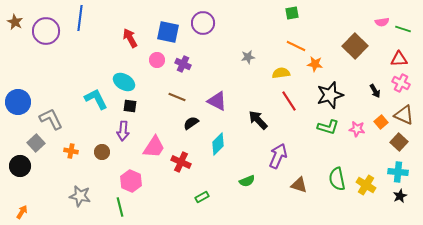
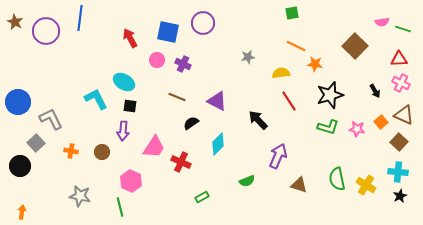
orange arrow at (22, 212): rotated 24 degrees counterclockwise
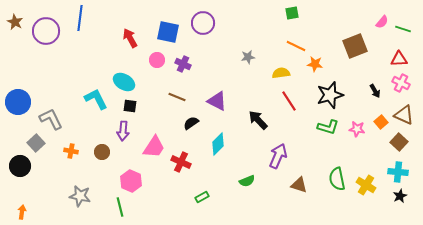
pink semicircle at (382, 22): rotated 40 degrees counterclockwise
brown square at (355, 46): rotated 25 degrees clockwise
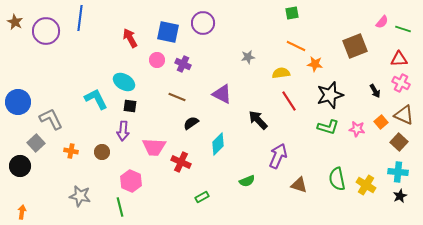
purple triangle at (217, 101): moved 5 px right, 7 px up
pink trapezoid at (154, 147): rotated 60 degrees clockwise
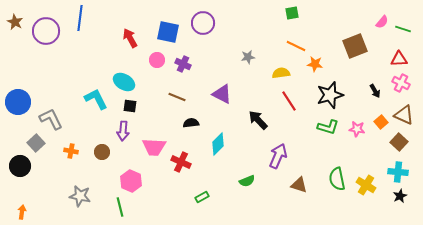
black semicircle at (191, 123): rotated 28 degrees clockwise
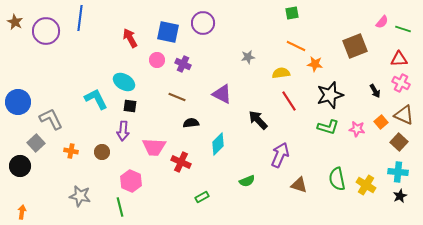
purple arrow at (278, 156): moved 2 px right, 1 px up
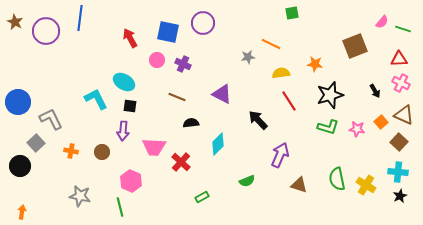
orange line at (296, 46): moved 25 px left, 2 px up
red cross at (181, 162): rotated 18 degrees clockwise
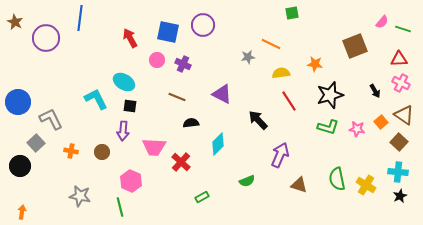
purple circle at (203, 23): moved 2 px down
purple circle at (46, 31): moved 7 px down
brown triangle at (404, 115): rotated 10 degrees clockwise
